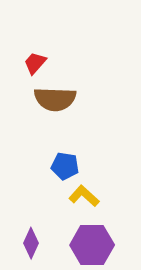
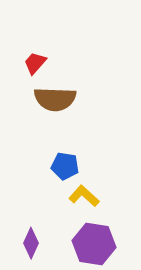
purple hexagon: moved 2 px right, 1 px up; rotated 9 degrees clockwise
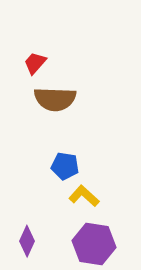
purple diamond: moved 4 px left, 2 px up
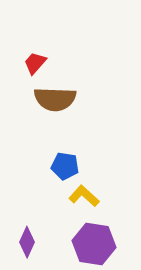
purple diamond: moved 1 px down
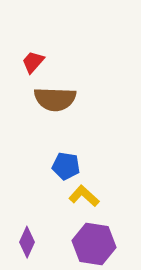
red trapezoid: moved 2 px left, 1 px up
blue pentagon: moved 1 px right
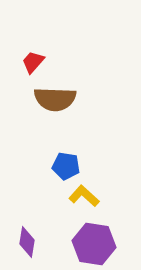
purple diamond: rotated 16 degrees counterclockwise
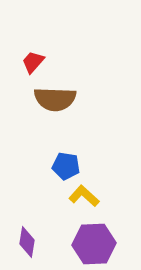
purple hexagon: rotated 12 degrees counterclockwise
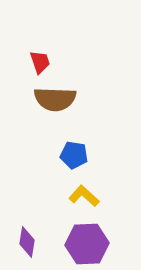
red trapezoid: moved 7 px right; rotated 120 degrees clockwise
blue pentagon: moved 8 px right, 11 px up
purple hexagon: moved 7 px left
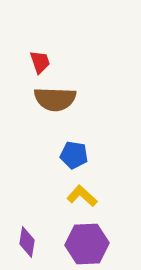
yellow L-shape: moved 2 px left
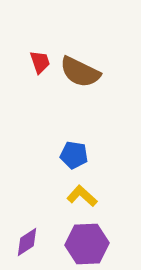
brown semicircle: moved 25 px right, 27 px up; rotated 24 degrees clockwise
purple diamond: rotated 48 degrees clockwise
